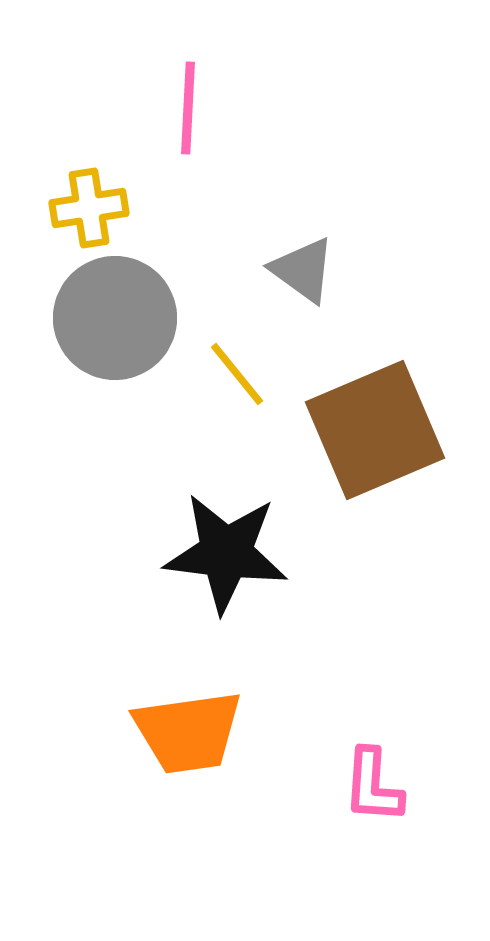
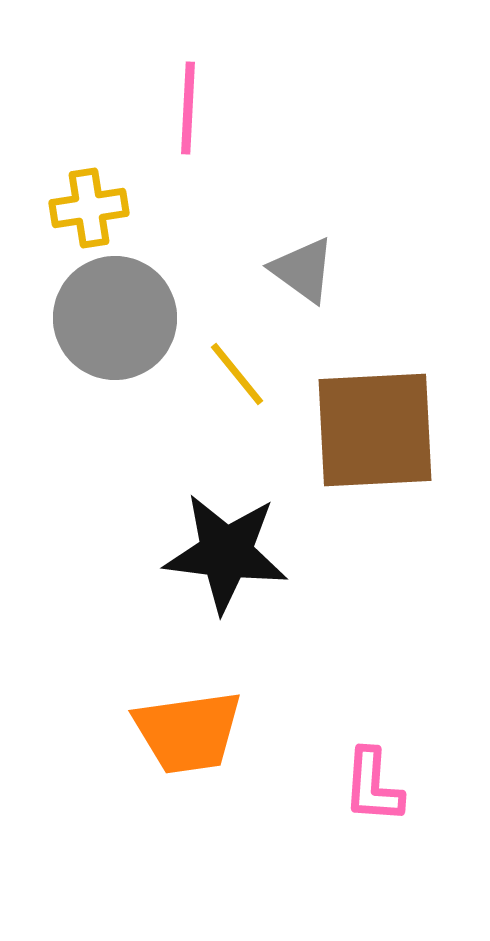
brown square: rotated 20 degrees clockwise
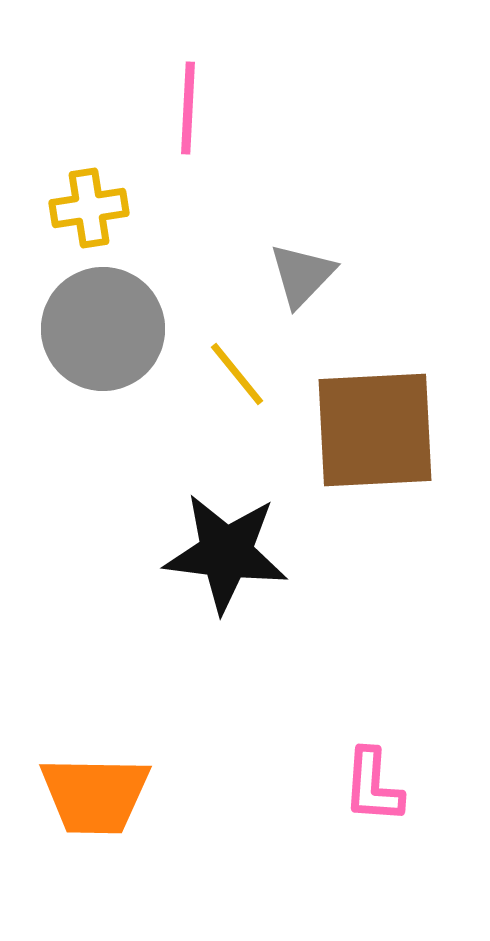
gray triangle: moved 1 px left, 5 px down; rotated 38 degrees clockwise
gray circle: moved 12 px left, 11 px down
orange trapezoid: moved 93 px left, 63 px down; rotated 9 degrees clockwise
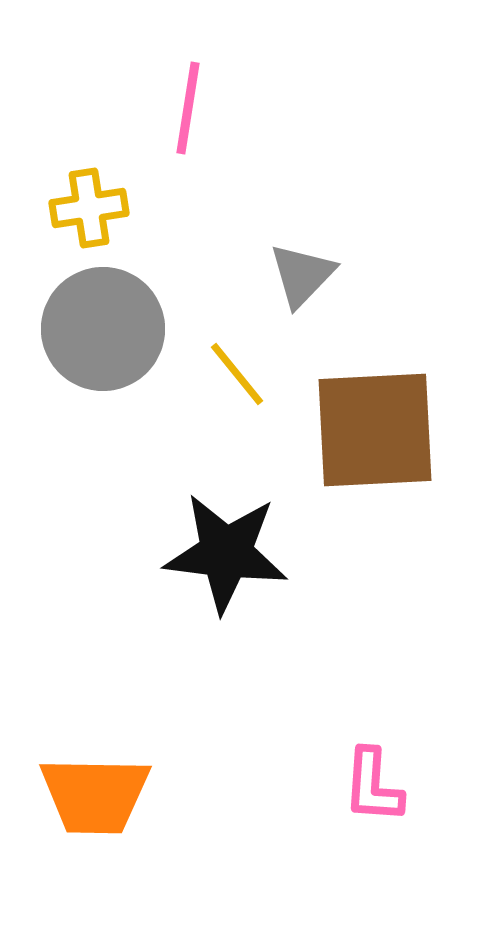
pink line: rotated 6 degrees clockwise
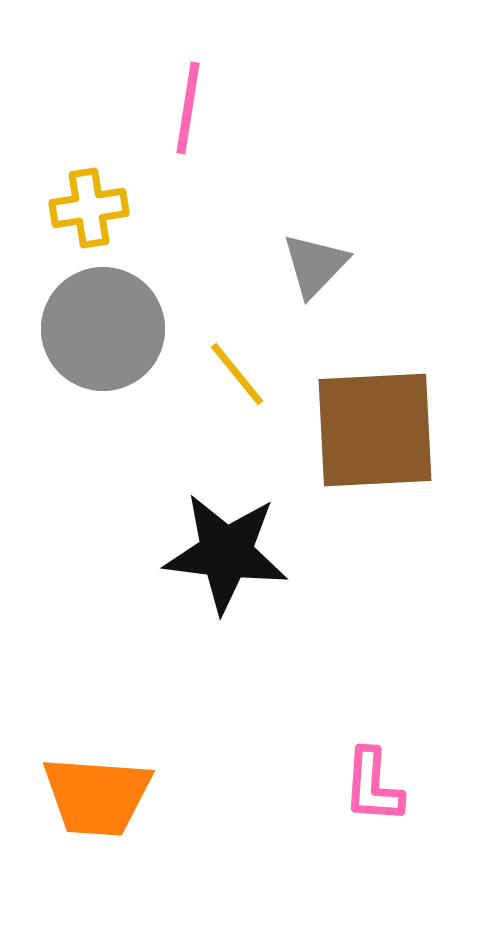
gray triangle: moved 13 px right, 10 px up
orange trapezoid: moved 2 px right, 1 px down; rotated 3 degrees clockwise
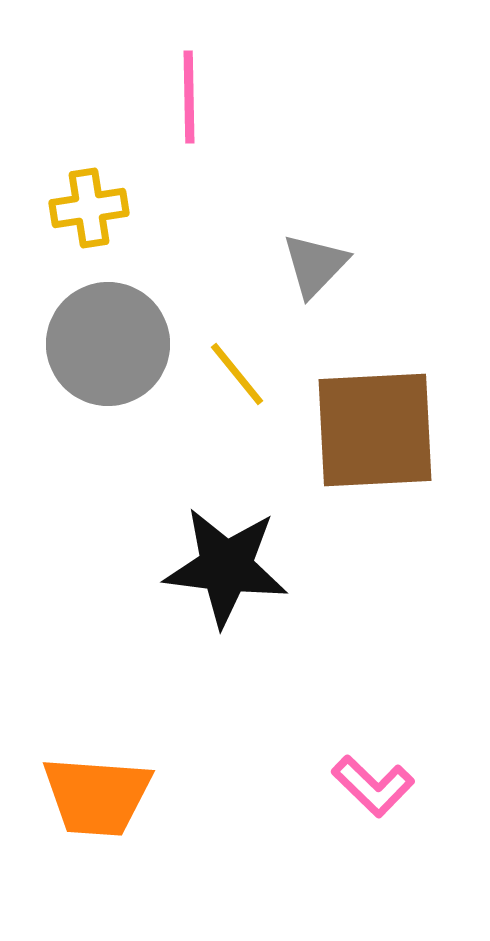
pink line: moved 1 px right, 11 px up; rotated 10 degrees counterclockwise
gray circle: moved 5 px right, 15 px down
black star: moved 14 px down
pink L-shape: rotated 50 degrees counterclockwise
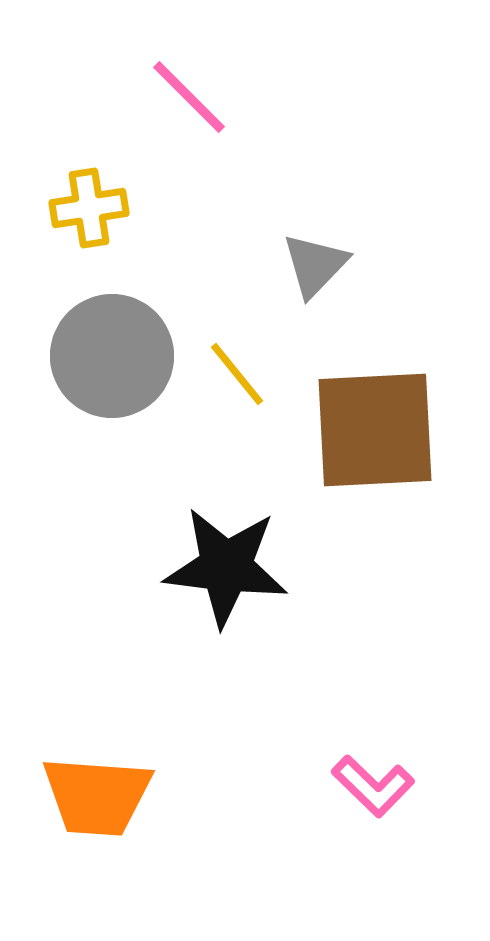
pink line: rotated 44 degrees counterclockwise
gray circle: moved 4 px right, 12 px down
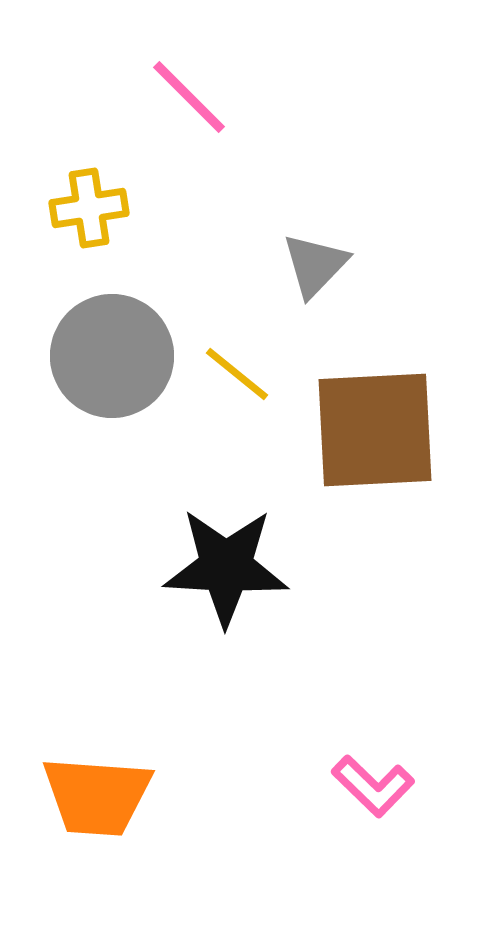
yellow line: rotated 12 degrees counterclockwise
black star: rotated 4 degrees counterclockwise
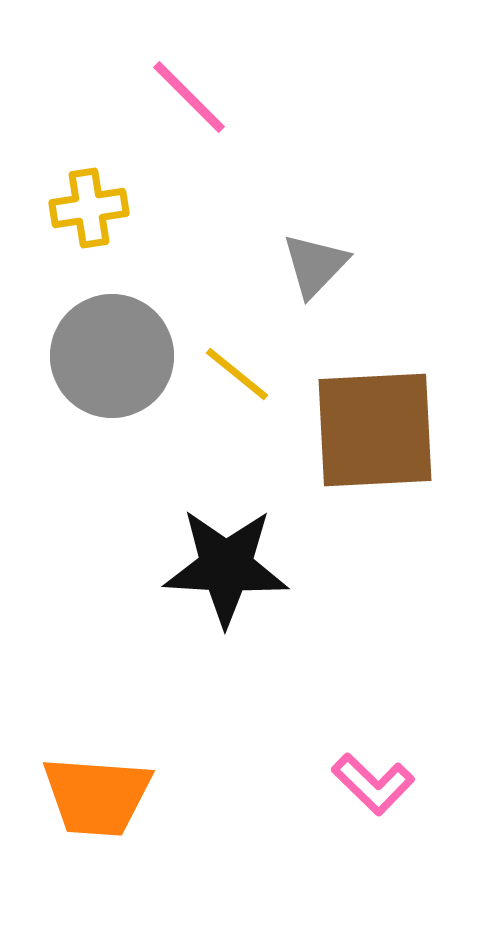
pink L-shape: moved 2 px up
